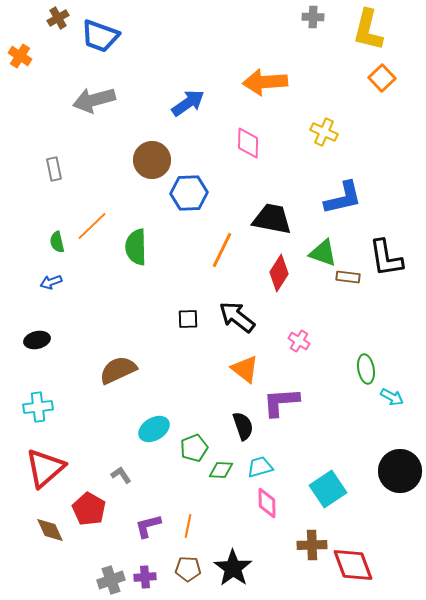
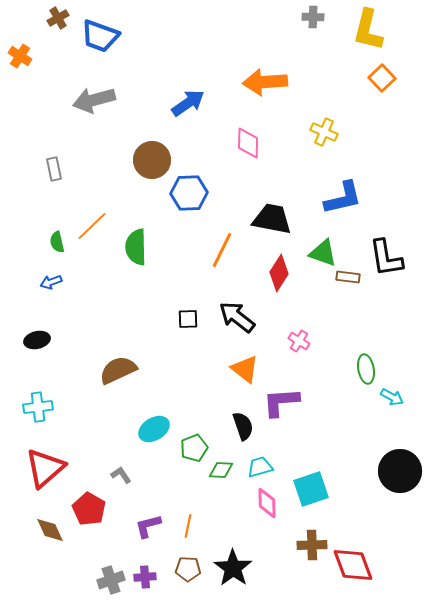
cyan square at (328, 489): moved 17 px left; rotated 15 degrees clockwise
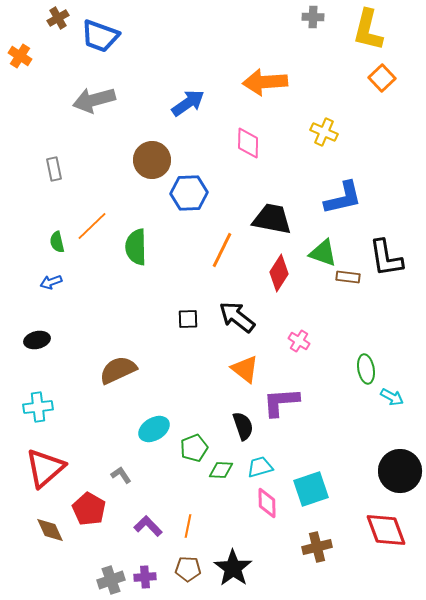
purple L-shape at (148, 526): rotated 60 degrees clockwise
brown cross at (312, 545): moved 5 px right, 2 px down; rotated 12 degrees counterclockwise
red diamond at (353, 565): moved 33 px right, 35 px up
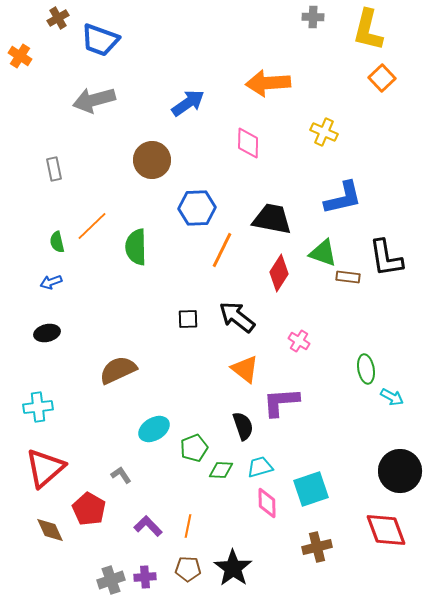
blue trapezoid at (100, 36): moved 4 px down
orange arrow at (265, 82): moved 3 px right, 1 px down
blue hexagon at (189, 193): moved 8 px right, 15 px down
black ellipse at (37, 340): moved 10 px right, 7 px up
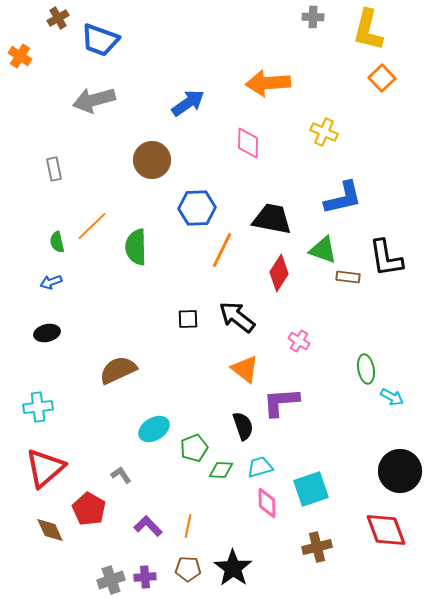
green triangle at (323, 253): moved 3 px up
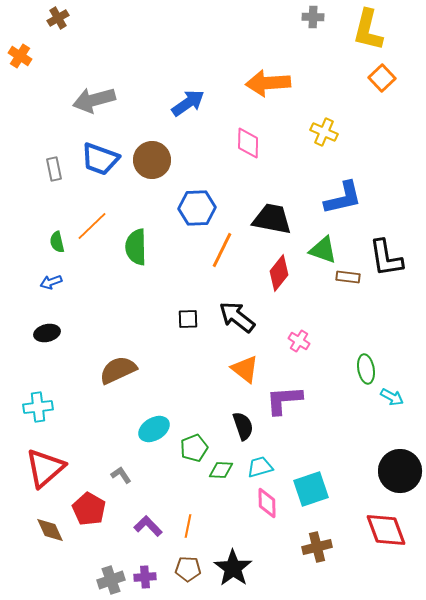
blue trapezoid at (100, 40): moved 119 px down
red diamond at (279, 273): rotated 6 degrees clockwise
purple L-shape at (281, 402): moved 3 px right, 2 px up
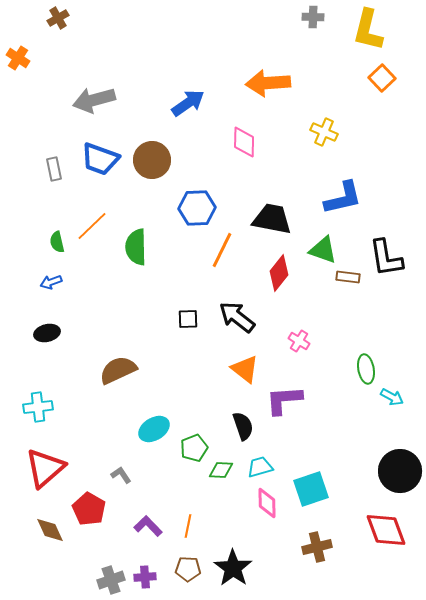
orange cross at (20, 56): moved 2 px left, 2 px down
pink diamond at (248, 143): moved 4 px left, 1 px up
